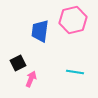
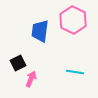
pink hexagon: rotated 20 degrees counterclockwise
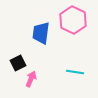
blue trapezoid: moved 1 px right, 2 px down
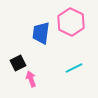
pink hexagon: moved 2 px left, 2 px down
cyan line: moved 1 px left, 4 px up; rotated 36 degrees counterclockwise
pink arrow: rotated 42 degrees counterclockwise
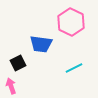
blue trapezoid: moved 11 px down; rotated 90 degrees counterclockwise
pink arrow: moved 20 px left, 7 px down
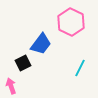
blue trapezoid: rotated 60 degrees counterclockwise
black square: moved 5 px right
cyan line: moved 6 px right; rotated 36 degrees counterclockwise
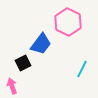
pink hexagon: moved 3 px left
cyan line: moved 2 px right, 1 px down
pink arrow: moved 1 px right
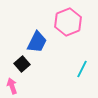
pink hexagon: rotated 12 degrees clockwise
blue trapezoid: moved 4 px left, 2 px up; rotated 10 degrees counterclockwise
black square: moved 1 px left, 1 px down; rotated 14 degrees counterclockwise
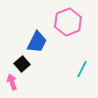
pink arrow: moved 4 px up
